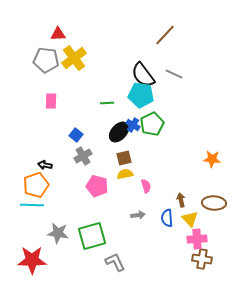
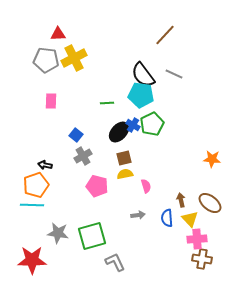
yellow cross: rotated 10 degrees clockwise
brown ellipse: moved 4 px left; rotated 35 degrees clockwise
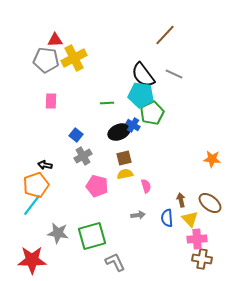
red triangle: moved 3 px left, 6 px down
green pentagon: moved 11 px up
black ellipse: rotated 25 degrees clockwise
cyan line: rotated 55 degrees counterclockwise
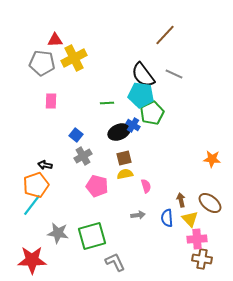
gray pentagon: moved 4 px left, 3 px down
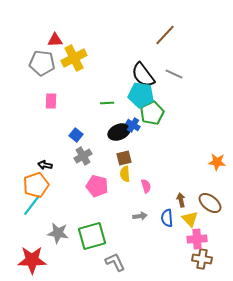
orange star: moved 5 px right, 3 px down
yellow semicircle: rotated 84 degrees counterclockwise
gray arrow: moved 2 px right, 1 px down
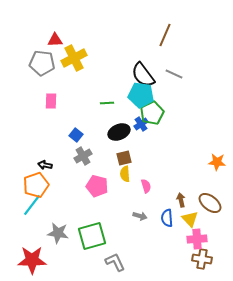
brown line: rotated 20 degrees counterclockwise
blue cross: moved 8 px right, 1 px up; rotated 24 degrees clockwise
gray arrow: rotated 24 degrees clockwise
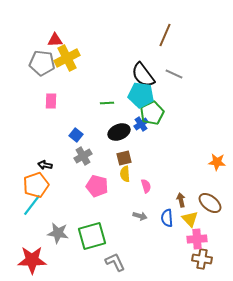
yellow cross: moved 7 px left
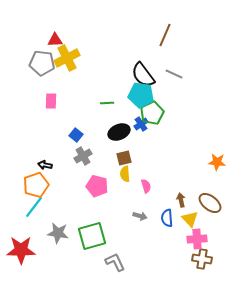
cyan line: moved 2 px right, 2 px down
red star: moved 11 px left, 10 px up
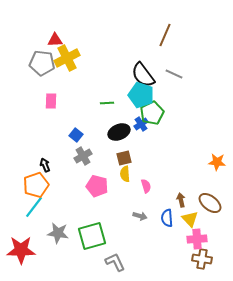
cyan pentagon: rotated 10 degrees clockwise
black arrow: rotated 56 degrees clockwise
